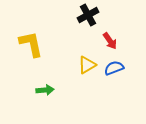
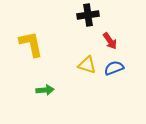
black cross: rotated 20 degrees clockwise
yellow triangle: rotated 48 degrees clockwise
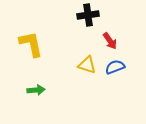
blue semicircle: moved 1 px right, 1 px up
green arrow: moved 9 px left
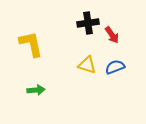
black cross: moved 8 px down
red arrow: moved 2 px right, 6 px up
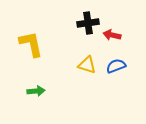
red arrow: rotated 138 degrees clockwise
blue semicircle: moved 1 px right, 1 px up
green arrow: moved 1 px down
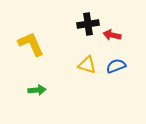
black cross: moved 1 px down
yellow L-shape: rotated 12 degrees counterclockwise
green arrow: moved 1 px right, 1 px up
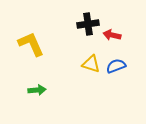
yellow triangle: moved 4 px right, 1 px up
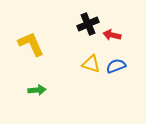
black cross: rotated 15 degrees counterclockwise
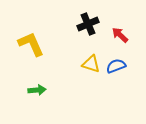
red arrow: moved 8 px right; rotated 30 degrees clockwise
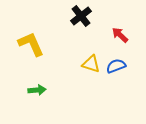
black cross: moved 7 px left, 8 px up; rotated 15 degrees counterclockwise
